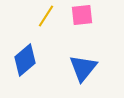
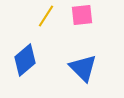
blue triangle: rotated 24 degrees counterclockwise
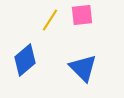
yellow line: moved 4 px right, 4 px down
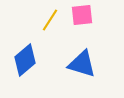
blue triangle: moved 1 px left, 4 px up; rotated 28 degrees counterclockwise
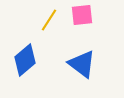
yellow line: moved 1 px left
blue triangle: rotated 20 degrees clockwise
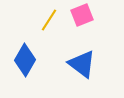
pink square: rotated 15 degrees counterclockwise
blue diamond: rotated 20 degrees counterclockwise
